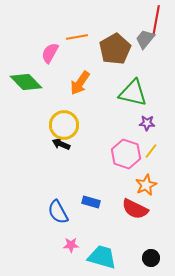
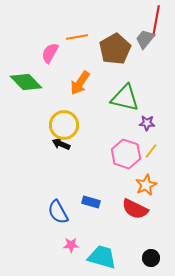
green triangle: moved 8 px left, 5 px down
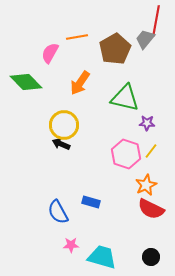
red semicircle: moved 16 px right
black circle: moved 1 px up
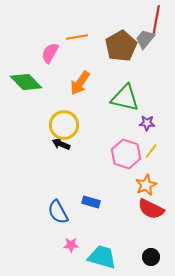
brown pentagon: moved 6 px right, 3 px up
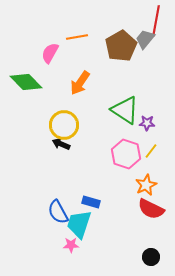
green triangle: moved 12 px down; rotated 20 degrees clockwise
cyan trapezoid: moved 23 px left, 33 px up; rotated 88 degrees counterclockwise
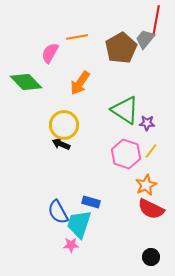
brown pentagon: moved 2 px down
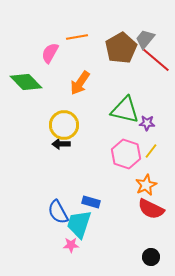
red line: moved 39 px down; rotated 60 degrees counterclockwise
green triangle: rotated 20 degrees counterclockwise
black arrow: rotated 24 degrees counterclockwise
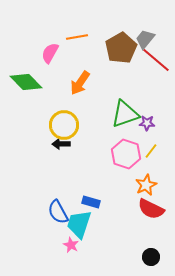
green triangle: moved 4 px down; rotated 32 degrees counterclockwise
pink star: rotated 28 degrees clockwise
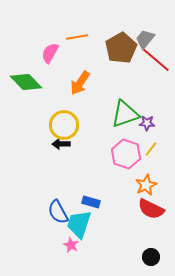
yellow line: moved 2 px up
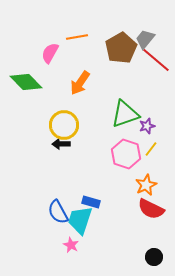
purple star: moved 3 px down; rotated 21 degrees counterclockwise
cyan trapezoid: moved 1 px right, 4 px up
black circle: moved 3 px right
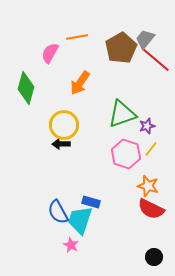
green diamond: moved 6 px down; rotated 60 degrees clockwise
green triangle: moved 3 px left
orange star: moved 2 px right, 1 px down; rotated 30 degrees counterclockwise
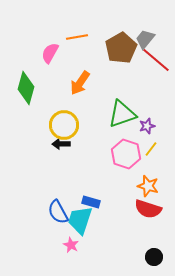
red semicircle: moved 3 px left; rotated 8 degrees counterclockwise
